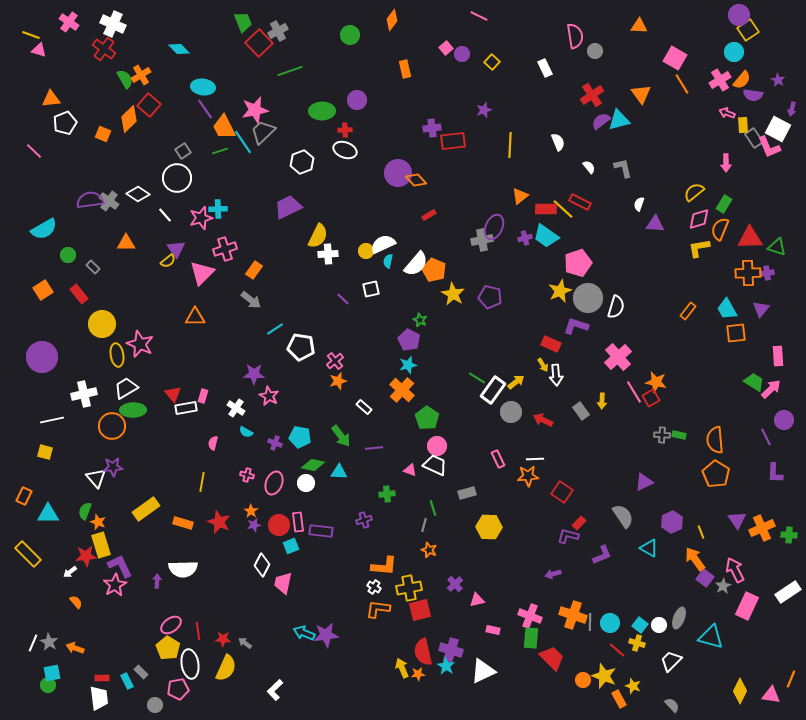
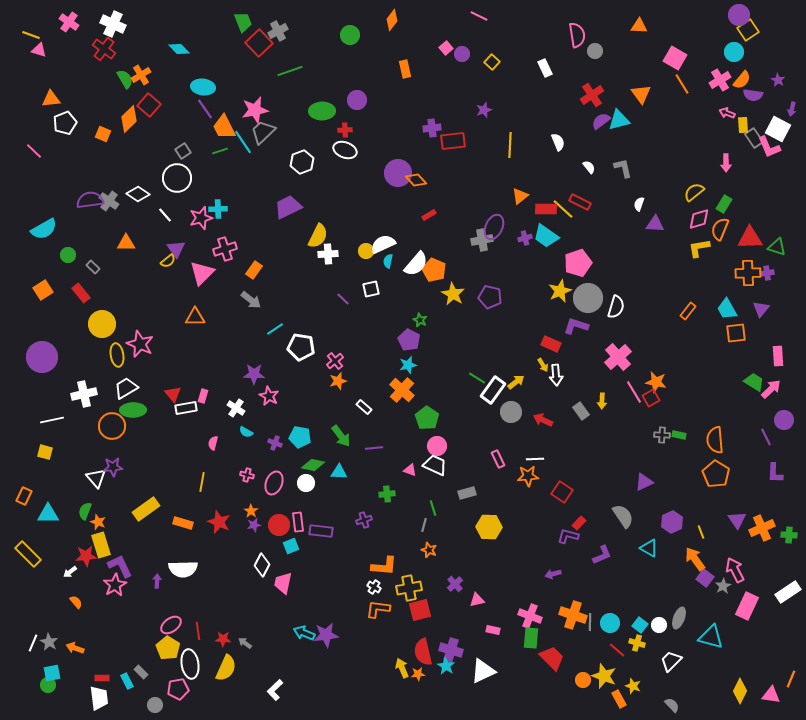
pink semicircle at (575, 36): moved 2 px right, 1 px up
red rectangle at (79, 294): moved 2 px right, 1 px up
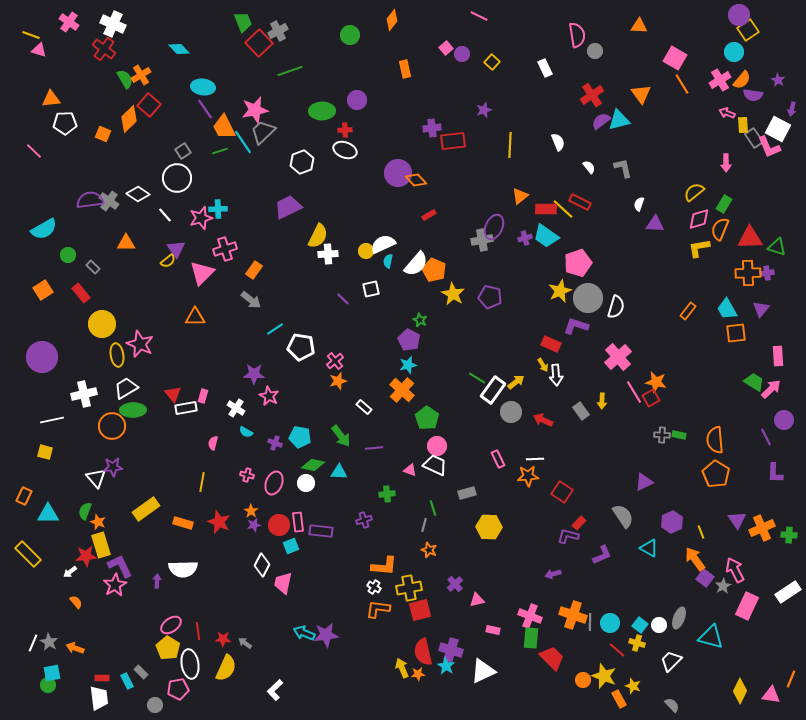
white pentagon at (65, 123): rotated 20 degrees clockwise
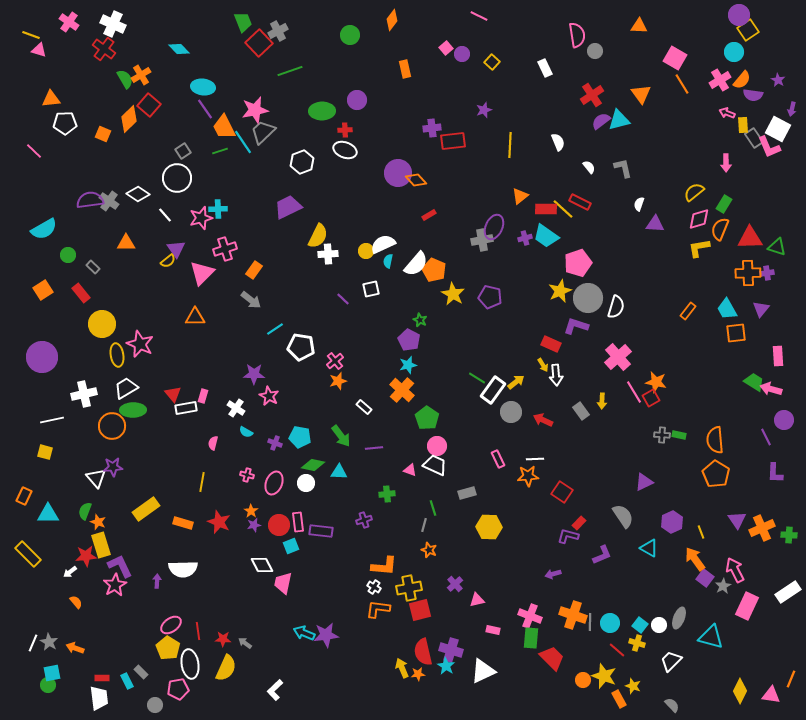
pink arrow at (771, 389): rotated 120 degrees counterclockwise
white diamond at (262, 565): rotated 55 degrees counterclockwise
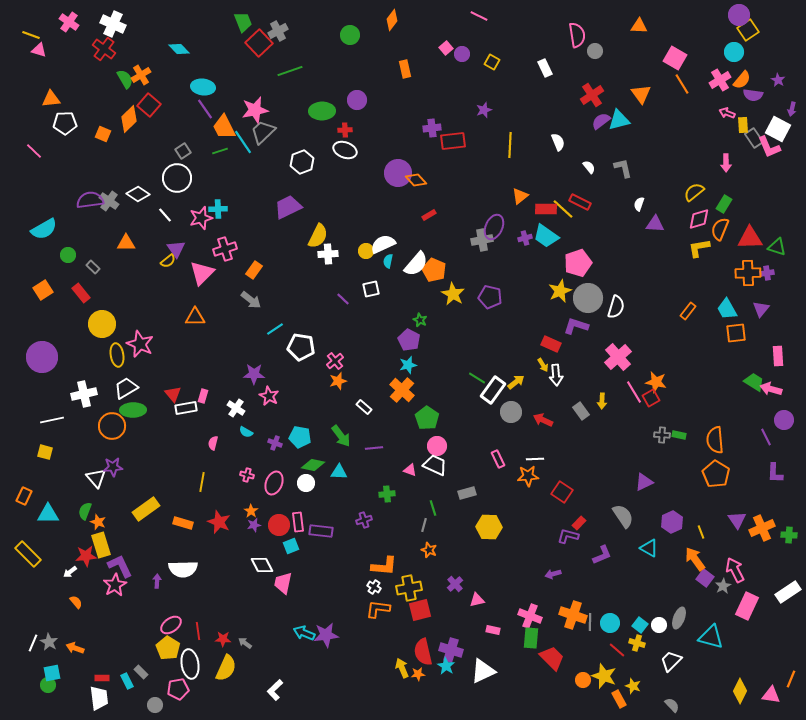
yellow square at (492, 62): rotated 14 degrees counterclockwise
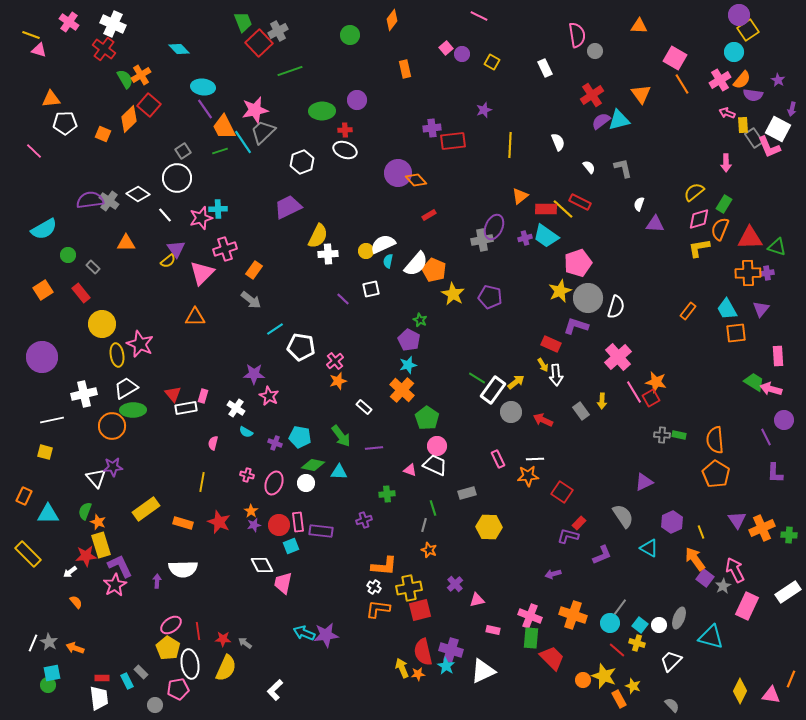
gray line at (590, 622): moved 30 px right, 15 px up; rotated 36 degrees clockwise
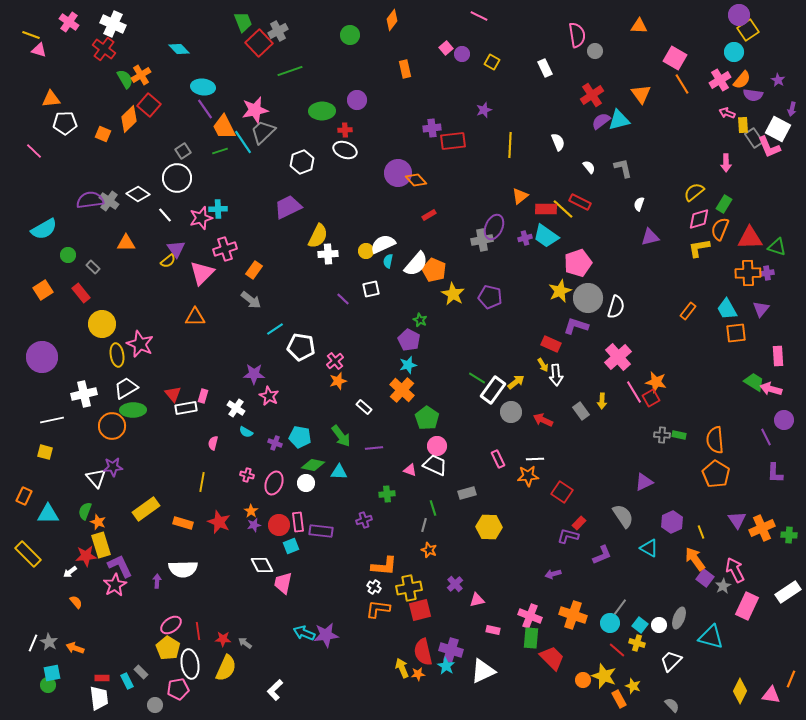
purple triangle at (655, 224): moved 5 px left, 13 px down; rotated 18 degrees counterclockwise
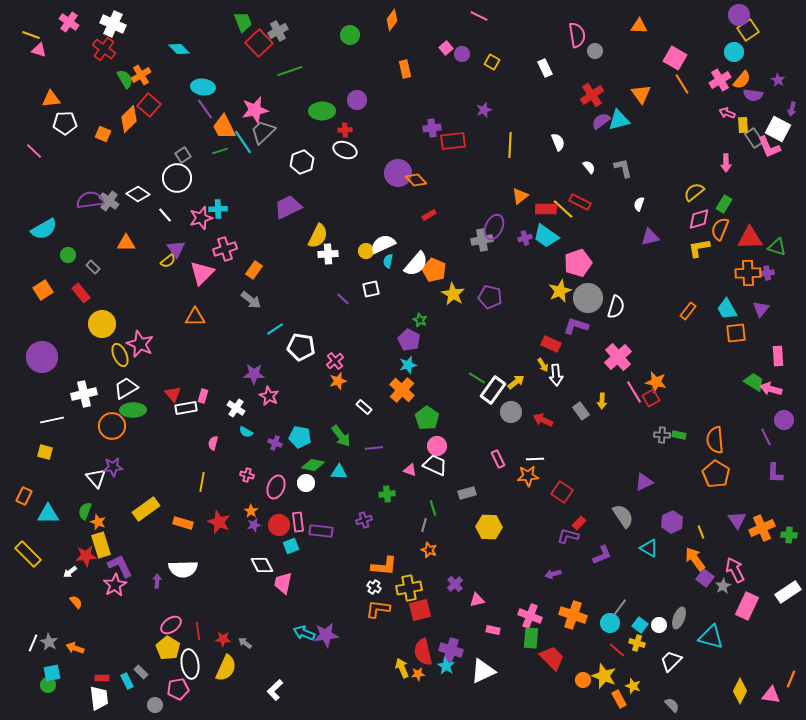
gray square at (183, 151): moved 4 px down
yellow ellipse at (117, 355): moved 3 px right; rotated 15 degrees counterclockwise
pink ellipse at (274, 483): moved 2 px right, 4 px down
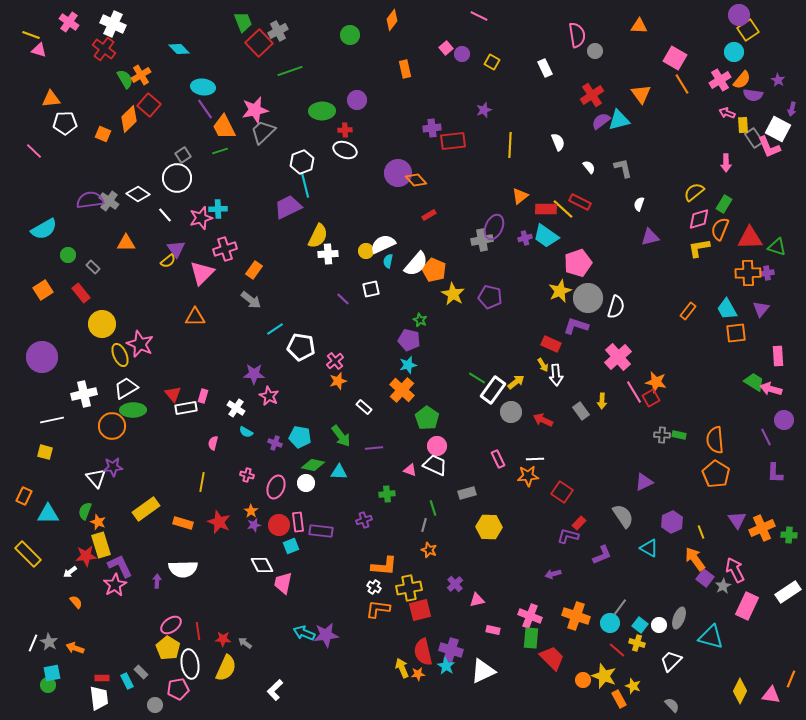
cyan line at (243, 142): moved 62 px right, 43 px down; rotated 20 degrees clockwise
purple pentagon at (409, 340): rotated 15 degrees counterclockwise
orange cross at (573, 615): moved 3 px right, 1 px down
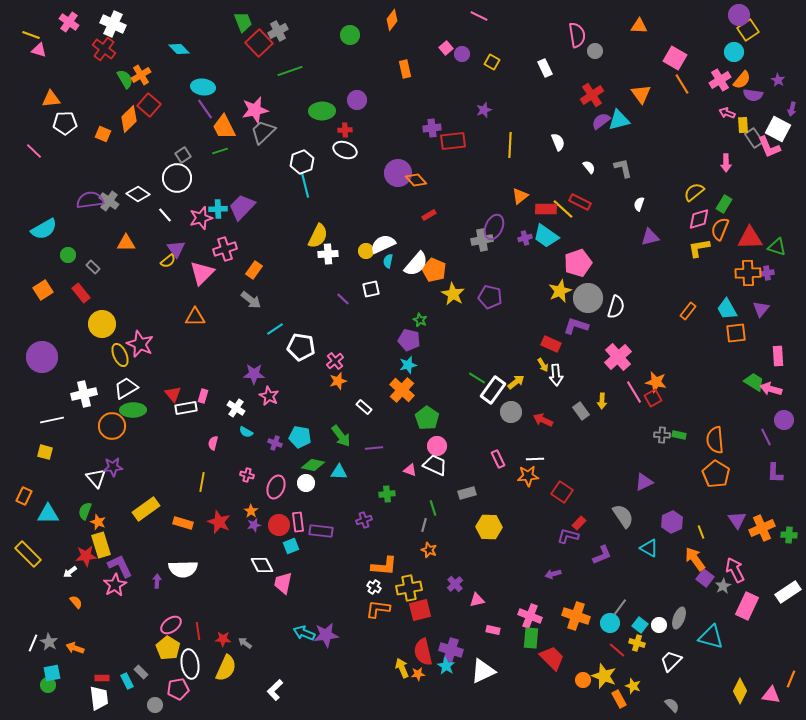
purple trapezoid at (288, 207): moved 46 px left; rotated 20 degrees counterclockwise
red square at (651, 398): moved 2 px right
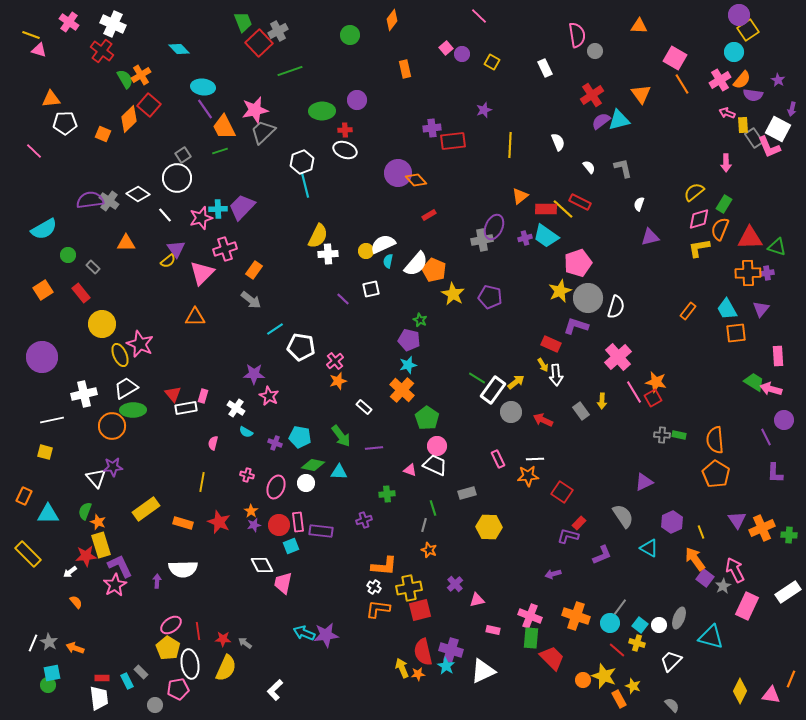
pink line at (479, 16): rotated 18 degrees clockwise
red cross at (104, 49): moved 2 px left, 2 px down
